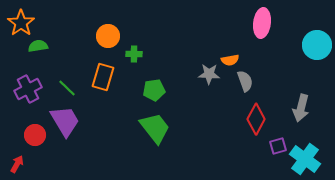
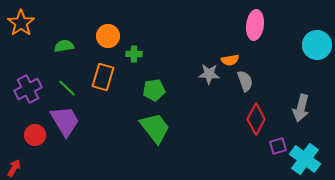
pink ellipse: moved 7 px left, 2 px down
green semicircle: moved 26 px right
red arrow: moved 3 px left, 4 px down
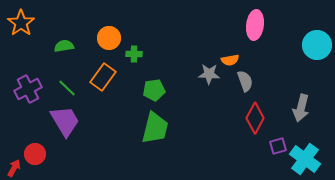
orange circle: moved 1 px right, 2 px down
orange rectangle: rotated 20 degrees clockwise
red diamond: moved 1 px left, 1 px up
green trapezoid: rotated 52 degrees clockwise
red circle: moved 19 px down
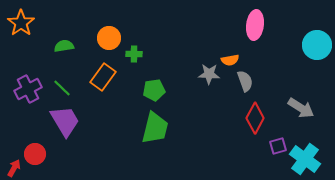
green line: moved 5 px left
gray arrow: rotated 72 degrees counterclockwise
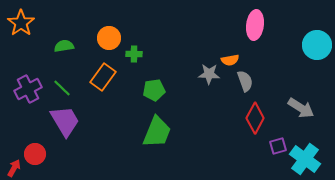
green trapezoid: moved 2 px right, 4 px down; rotated 8 degrees clockwise
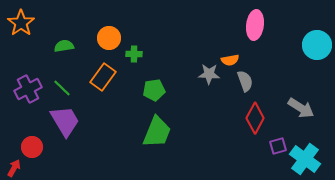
red circle: moved 3 px left, 7 px up
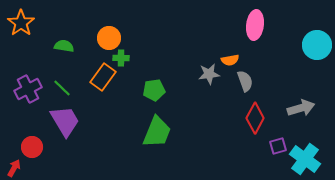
green semicircle: rotated 18 degrees clockwise
green cross: moved 13 px left, 4 px down
gray star: rotated 10 degrees counterclockwise
gray arrow: rotated 48 degrees counterclockwise
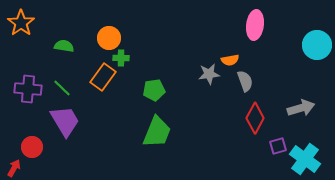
purple cross: rotated 32 degrees clockwise
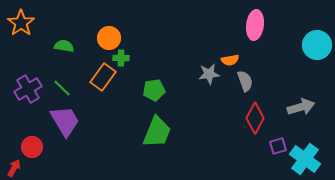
purple cross: rotated 36 degrees counterclockwise
gray arrow: moved 1 px up
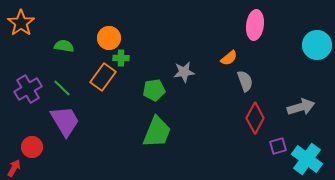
orange semicircle: moved 1 px left, 2 px up; rotated 30 degrees counterclockwise
gray star: moved 25 px left, 2 px up
cyan cross: moved 2 px right
